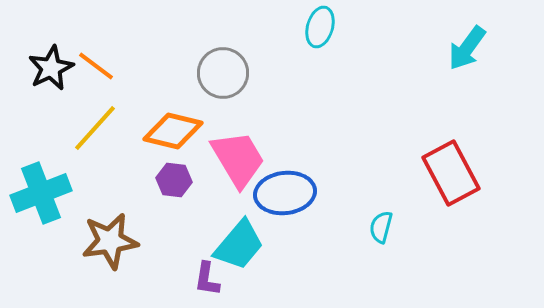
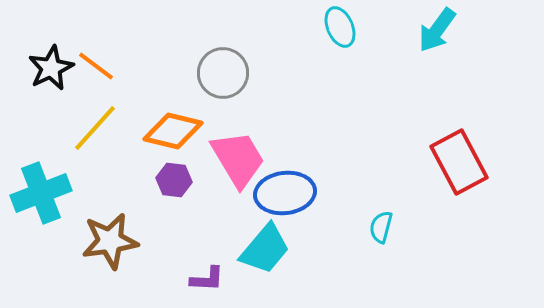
cyan ellipse: moved 20 px right; rotated 39 degrees counterclockwise
cyan arrow: moved 30 px left, 18 px up
red rectangle: moved 8 px right, 11 px up
cyan trapezoid: moved 26 px right, 4 px down
purple L-shape: rotated 96 degrees counterclockwise
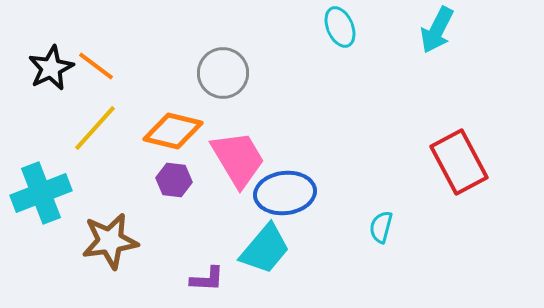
cyan arrow: rotated 9 degrees counterclockwise
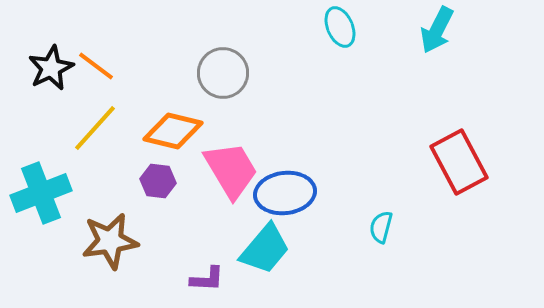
pink trapezoid: moved 7 px left, 11 px down
purple hexagon: moved 16 px left, 1 px down
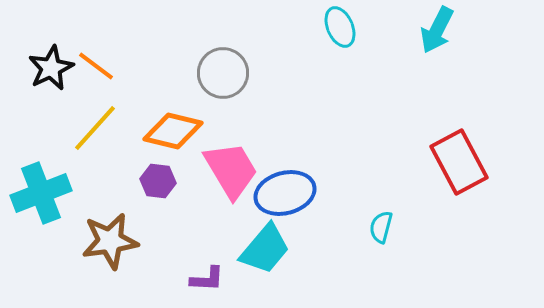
blue ellipse: rotated 8 degrees counterclockwise
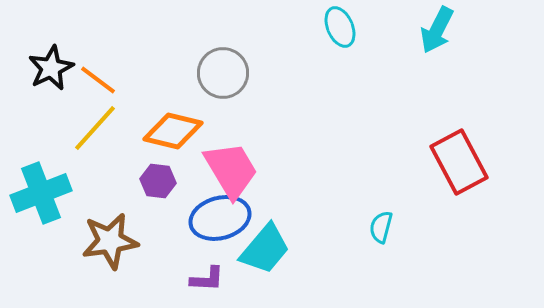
orange line: moved 2 px right, 14 px down
blue ellipse: moved 65 px left, 25 px down
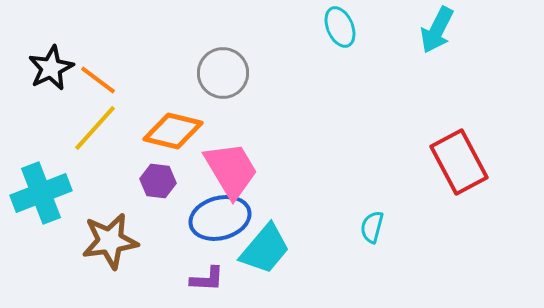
cyan semicircle: moved 9 px left
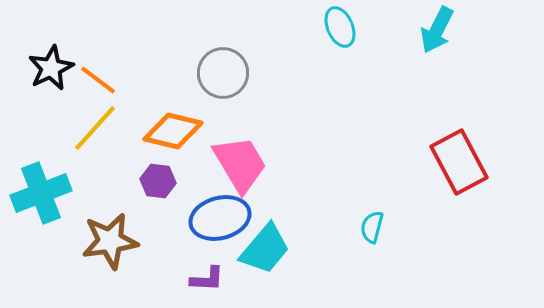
pink trapezoid: moved 9 px right, 6 px up
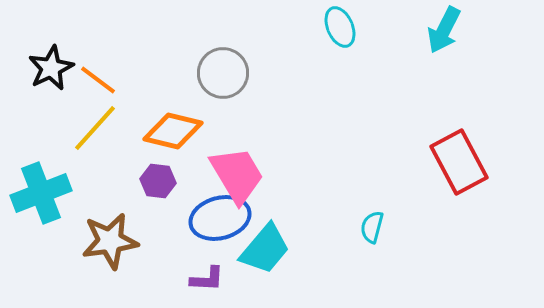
cyan arrow: moved 7 px right
pink trapezoid: moved 3 px left, 11 px down
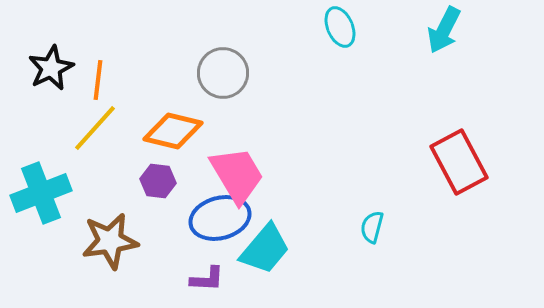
orange line: rotated 60 degrees clockwise
